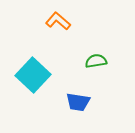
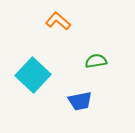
blue trapezoid: moved 2 px right, 1 px up; rotated 20 degrees counterclockwise
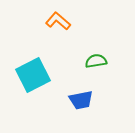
cyan square: rotated 20 degrees clockwise
blue trapezoid: moved 1 px right, 1 px up
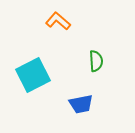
green semicircle: rotated 95 degrees clockwise
blue trapezoid: moved 4 px down
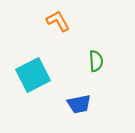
orange L-shape: rotated 20 degrees clockwise
blue trapezoid: moved 2 px left
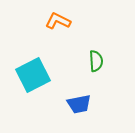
orange L-shape: rotated 35 degrees counterclockwise
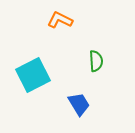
orange L-shape: moved 2 px right, 1 px up
blue trapezoid: rotated 110 degrees counterclockwise
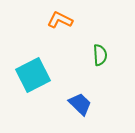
green semicircle: moved 4 px right, 6 px up
blue trapezoid: moved 1 px right; rotated 15 degrees counterclockwise
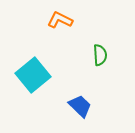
cyan square: rotated 12 degrees counterclockwise
blue trapezoid: moved 2 px down
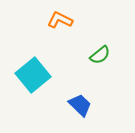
green semicircle: rotated 55 degrees clockwise
blue trapezoid: moved 1 px up
